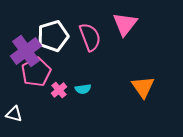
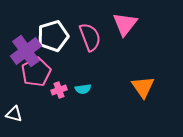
pink cross: rotated 21 degrees clockwise
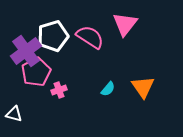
pink semicircle: rotated 36 degrees counterclockwise
cyan semicircle: moved 25 px right; rotated 42 degrees counterclockwise
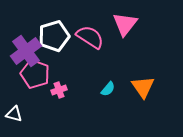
white pentagon: moved 1 px right
pink pentagon: moved 1 px left, 2 px down; rotated 24 degrees counterclockwise
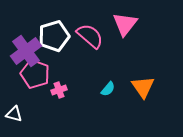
pink semicircle: moved 1 px up; rotated 8 degrees clockwise
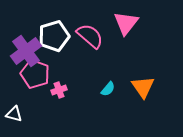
pink triangle: moved 1 px right, 1 px up
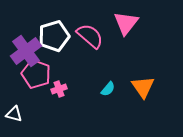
pink pentagon: moved 1 px right
pink cross: moved 1 px up
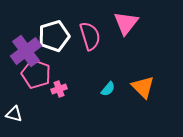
pink semicircle: rotated 32 degrees clockwise
orange triangle: rotated 10 degrees counterclockwise
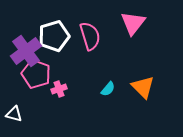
pink triangle: moved 7 px right
